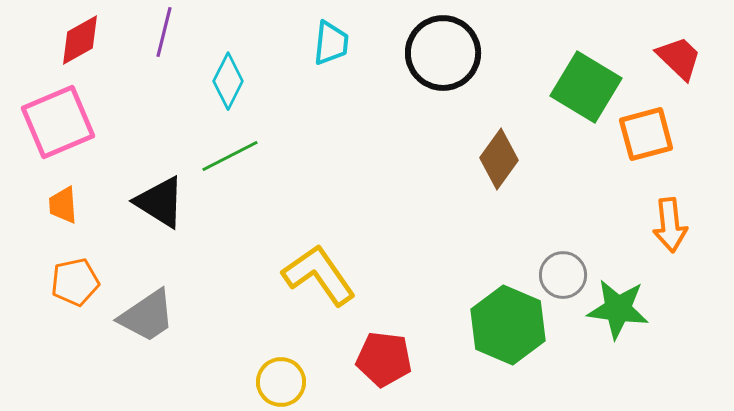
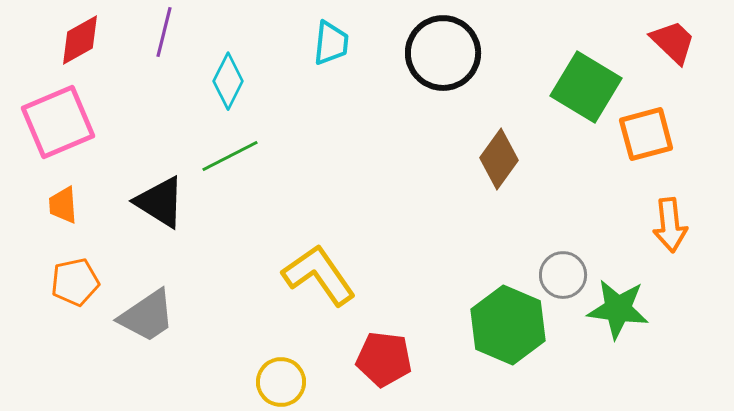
red trapezoid: moved 6 px left, 16 px up
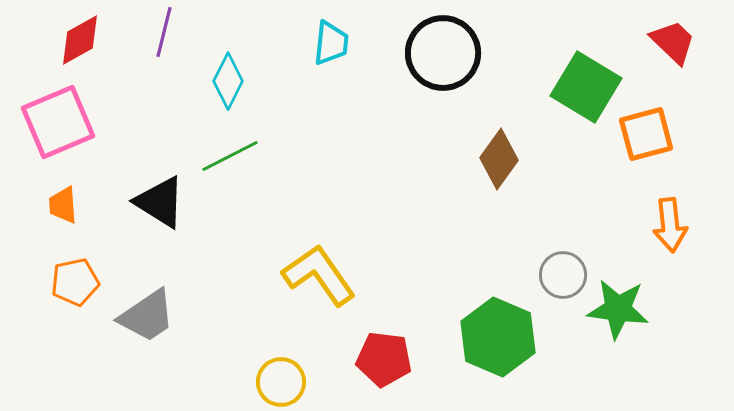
green hexagon: moved 10 px left, 12 px down
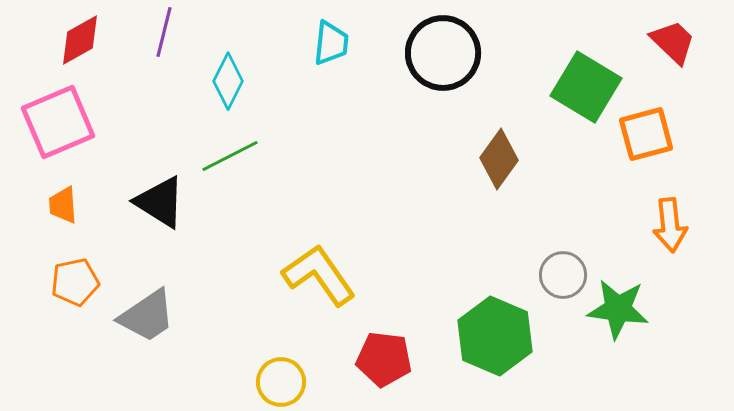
green hexagon: moved 3 px left, 1 px up
